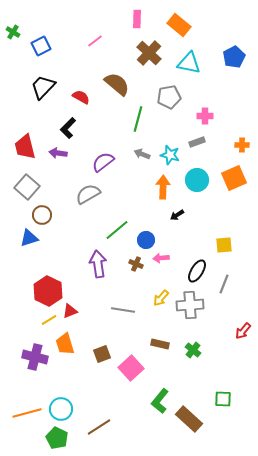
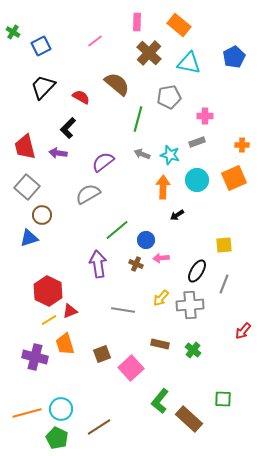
pink rectangle at (137, 19): moved 3 px down
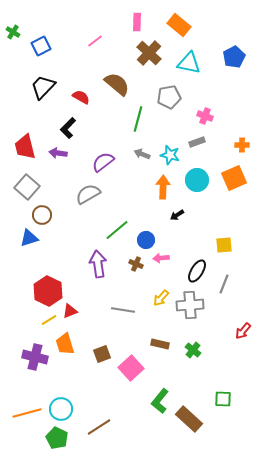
pink cross at (205, 116): rotated 21 degrees clockwise
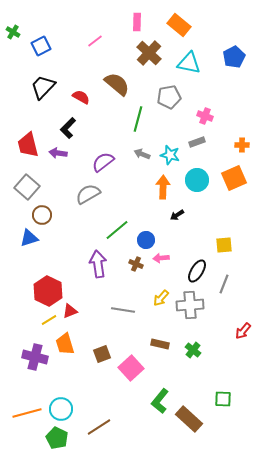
red trapezoid at (25, 147): moved 3 px right, 2 px up
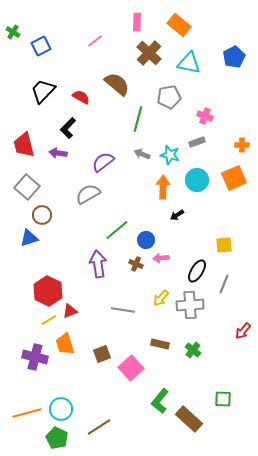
black trapezoid at (43, 87): moved 4 px down
red trapezoid at (28, 145): moved 4 px left
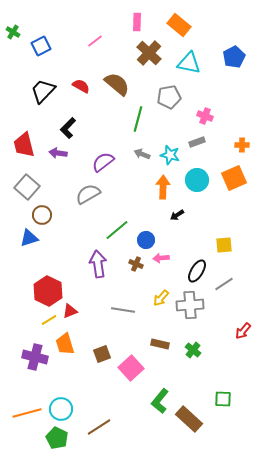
red semicircle at (81, 97): moved 11 px up
gray line at (224, 284): rotated 36 degrees clockwise
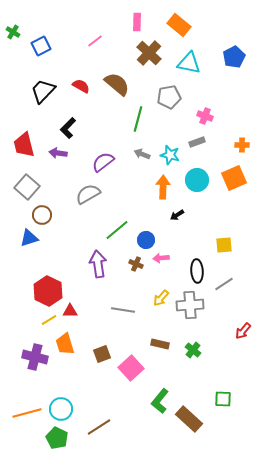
black ellipse at (197, 271): rotated 35 degrees counterclockwise
red triangle at (70, 311): rotated 21 degrees clockwise
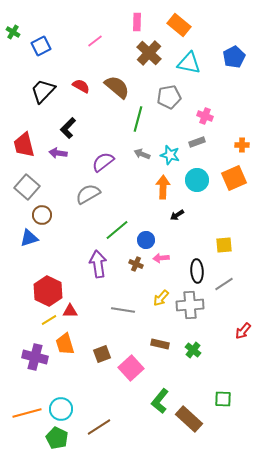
brown semicircle at (117, 84): moved 3 px down
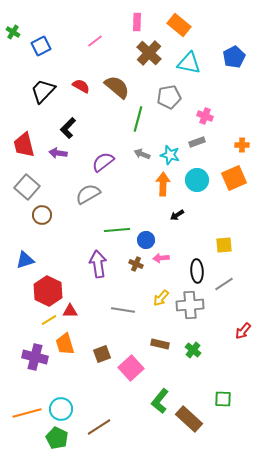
orange arrow at (163, 187): moved 3 px up
green line at (117, 230): rotated 35 degrees clockwise
blue triangle at (29, 238): moved 4 px left, 22 px down
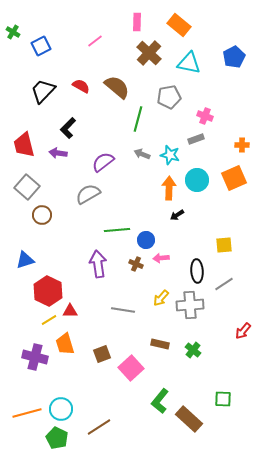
gray rectangle at (197, 142): moved 1 px left, 3 px up
orange arrow at (163, 184): moved 6 px right, 4 px down
